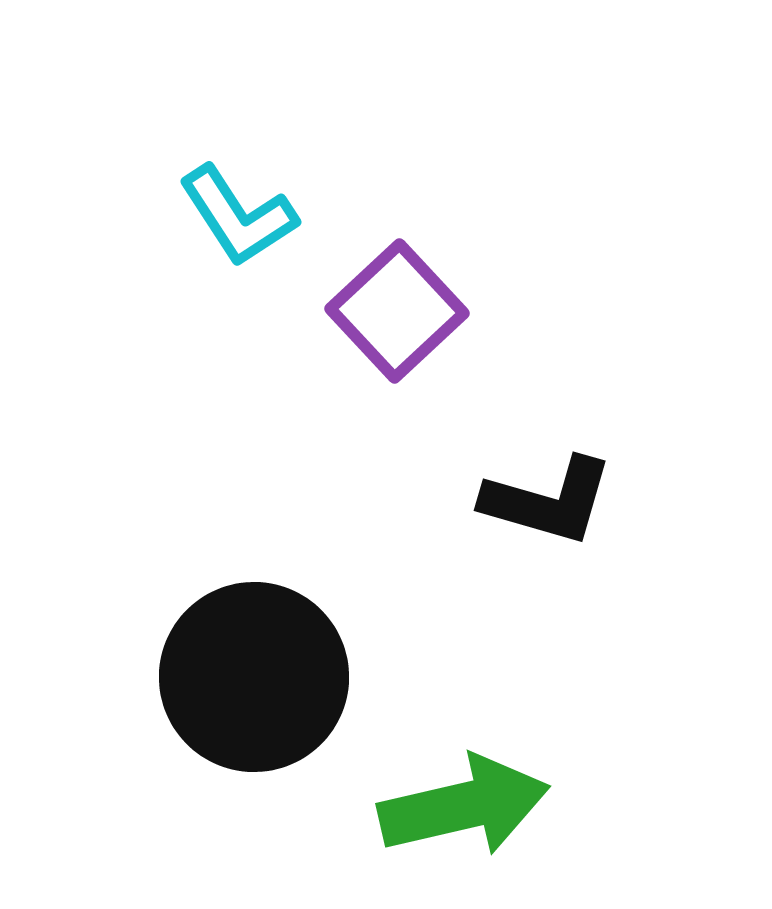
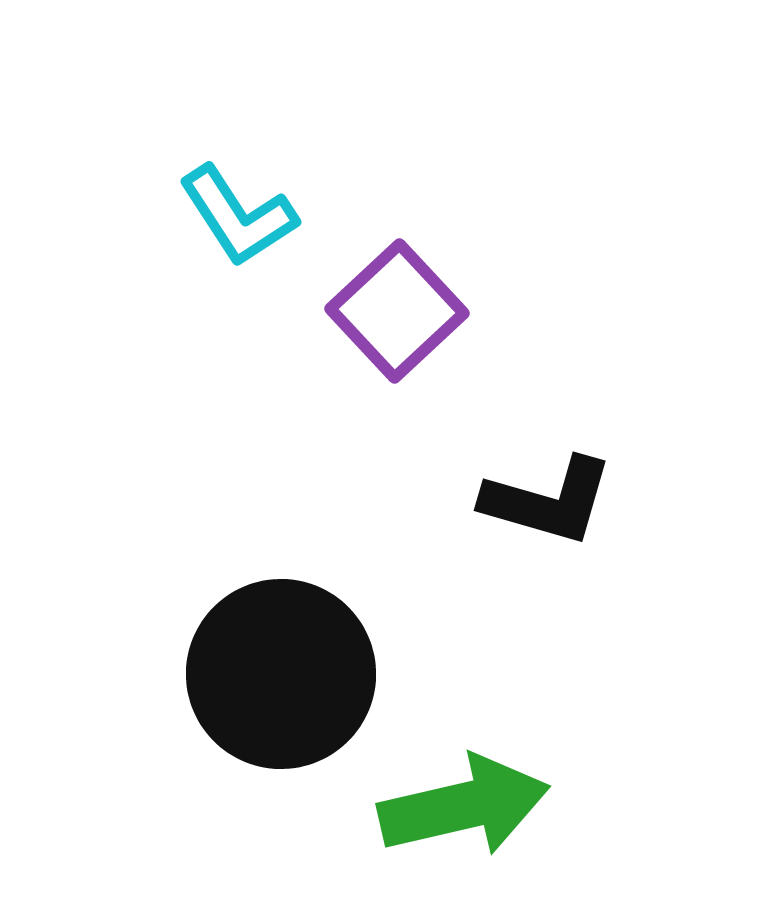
black circle: moved 27 px right, 3 px up
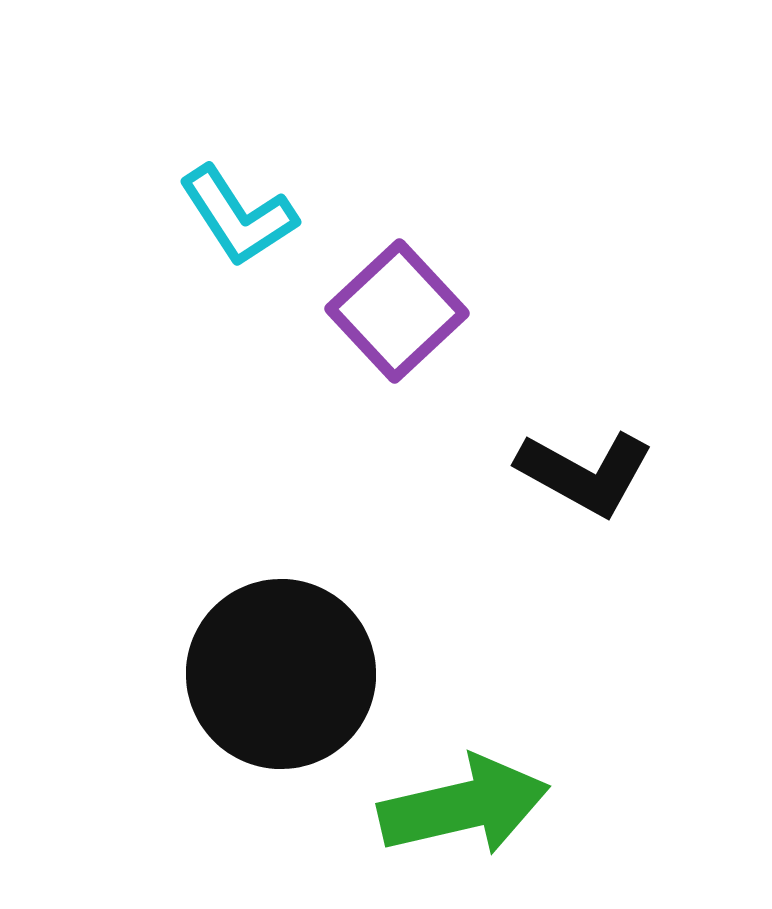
black L-shape: moved 37 px right, 28 px up; rotated 13 degrees clockwise
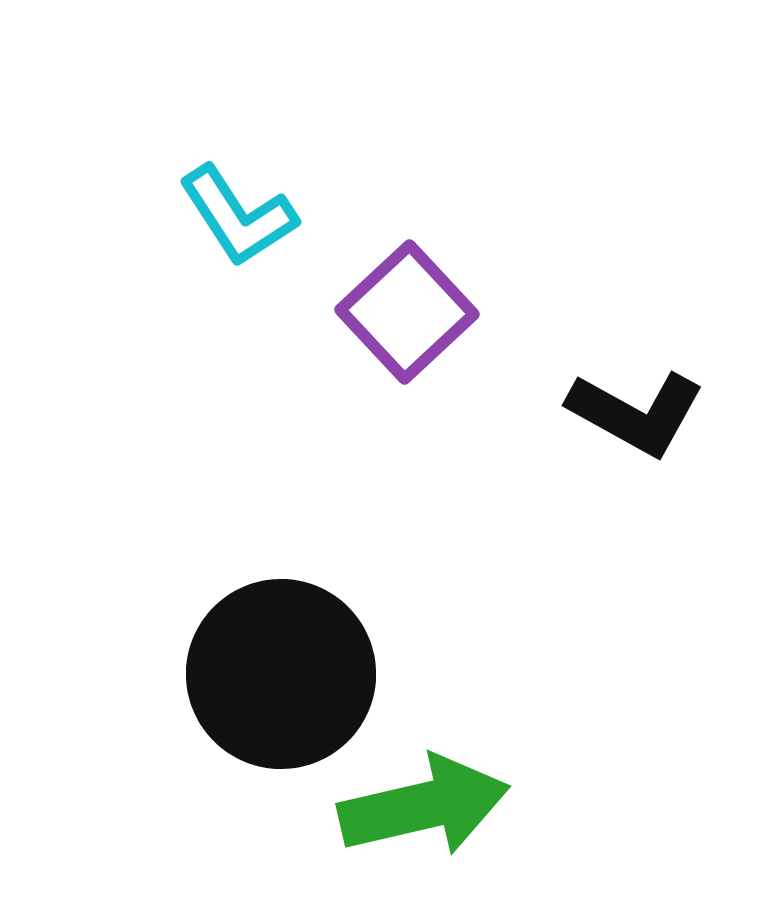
purple square: moved 10 px right, 1 px down
black L-shape: moved 51 px right, 60 px up
green arrow: moved 40 px left
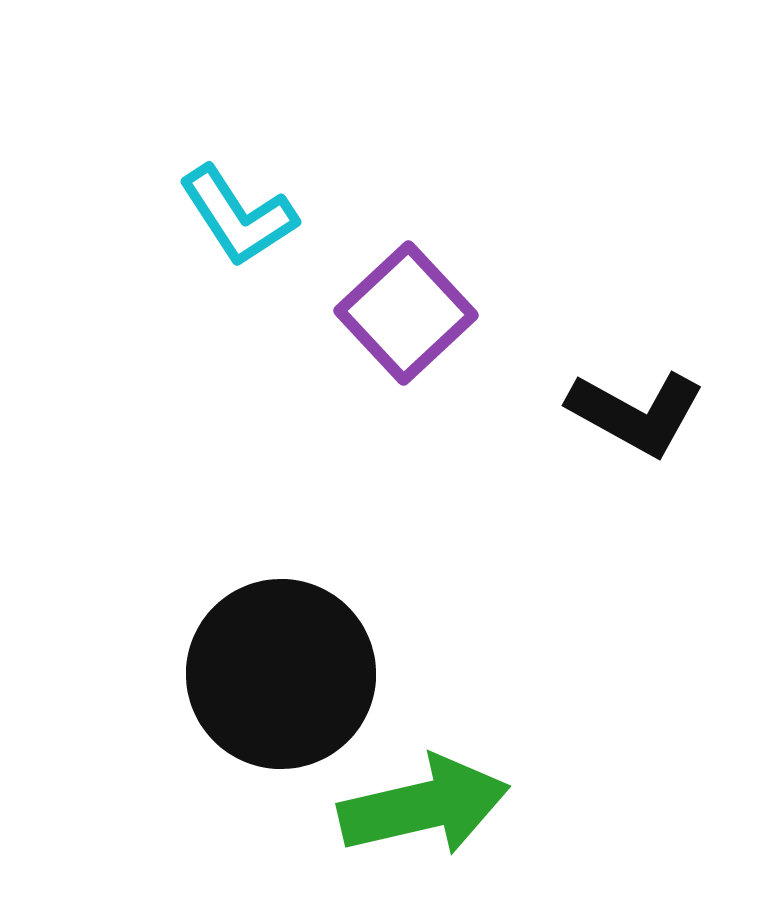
purple square: moved 1 px left, 1 px down
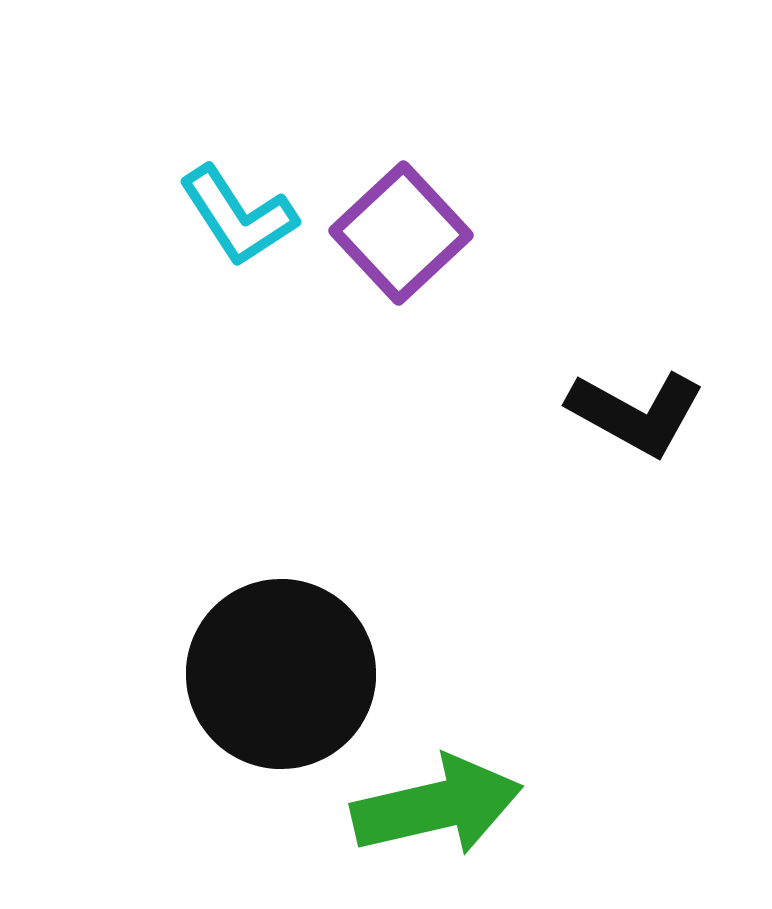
purple square: moved 5 px left, 80 px up
green arrow: moved 13 px right
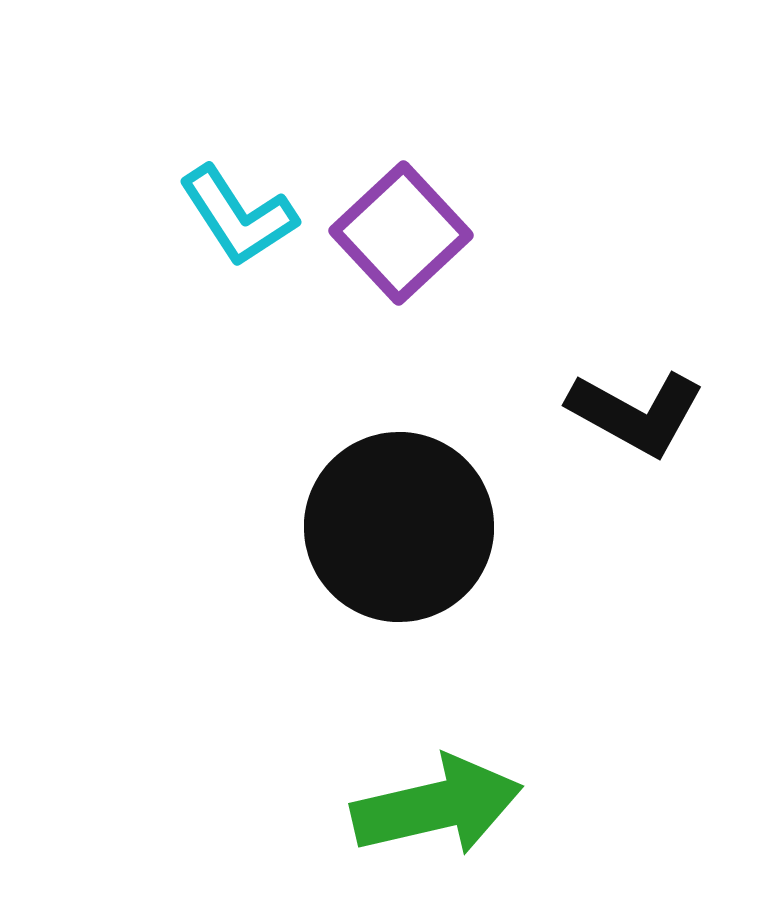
black circle: moved 118 px right, 147 px up
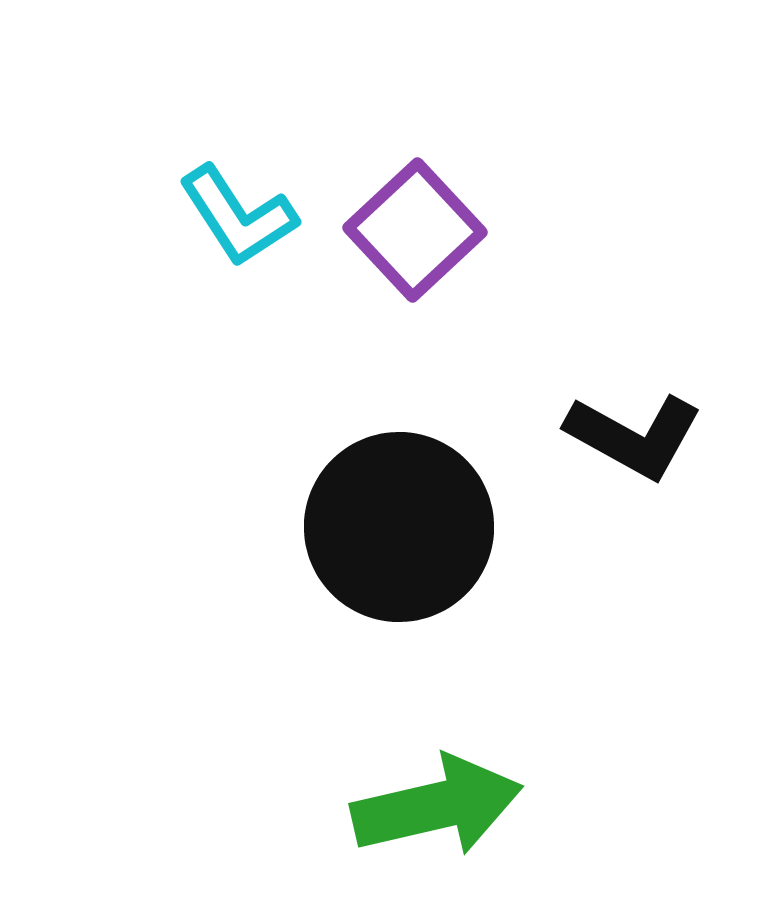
purple square: moved 14 px right, 3 px up
black L-shape: moved 2 px left, 23 px down
